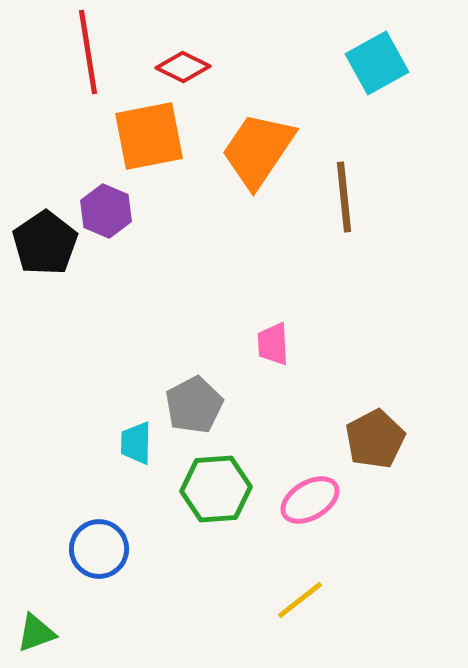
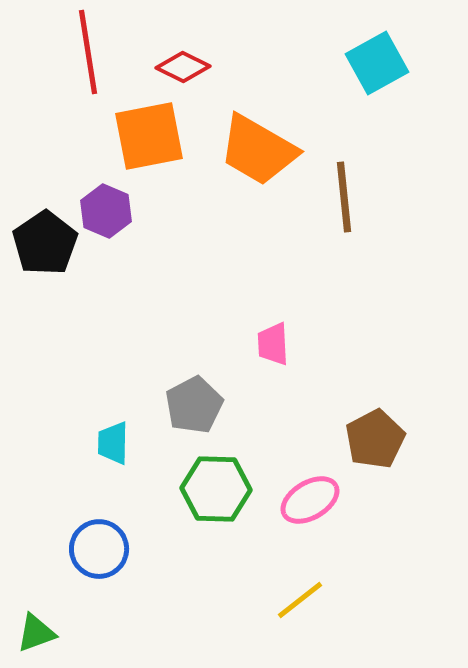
orange trapezoid: rotated 94 degrees counterclockwise
cyan trapezoid: moved 23 px left
green hexagon: rotated 6 degrees clockwise
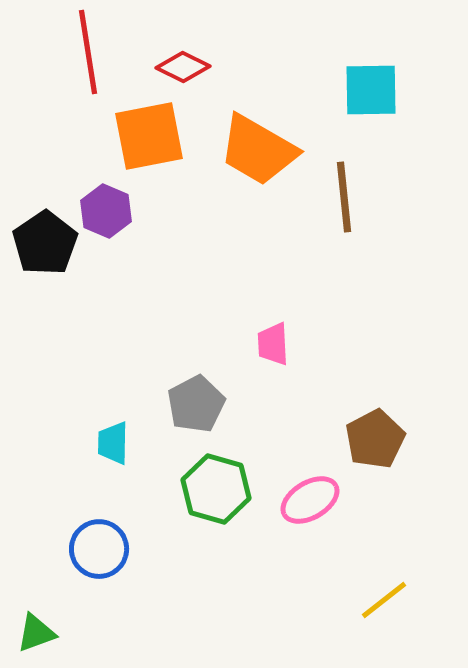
cyan square: moved 6 px left, 27 px down; rotated 28 degrees clockwise
gray pentagon: moved 2 px right, 1 px up
green hexagon: rotated 14 degrees clockwise
yellow line: moved 84 px right
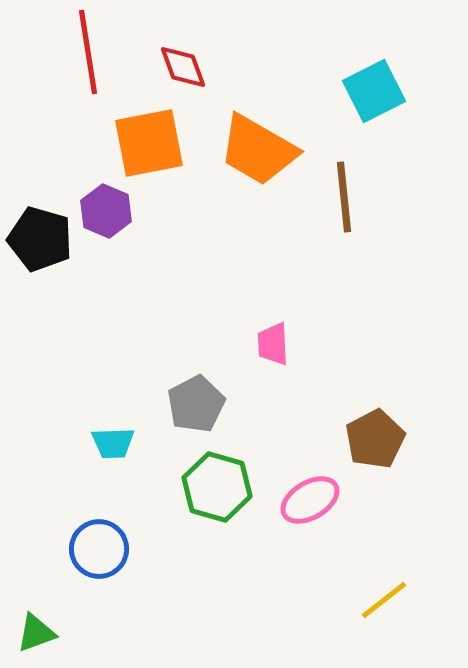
red diamond: rotated 44 degrees clockwise
cyan square: moved 3 px right, 1 px down; rotated 26 degrees counterclockwise
orange square: moved 7 px down
black pentagon: moved 5 px left, 4 px up; rotated 22 degrees counterclockwise
cyan trapezoid: rotated 93 degrees counterclockwise
green hexagon: moved 1 px right, 2 px up
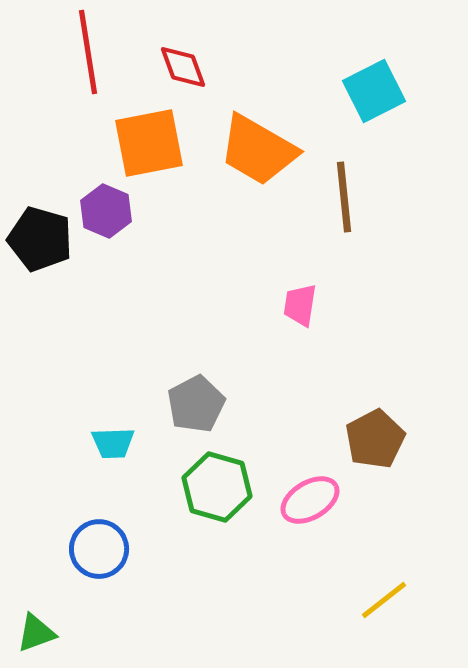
pink trapezoid: moved 27 px right, 39 px up; rotated 12 degrees clockwise
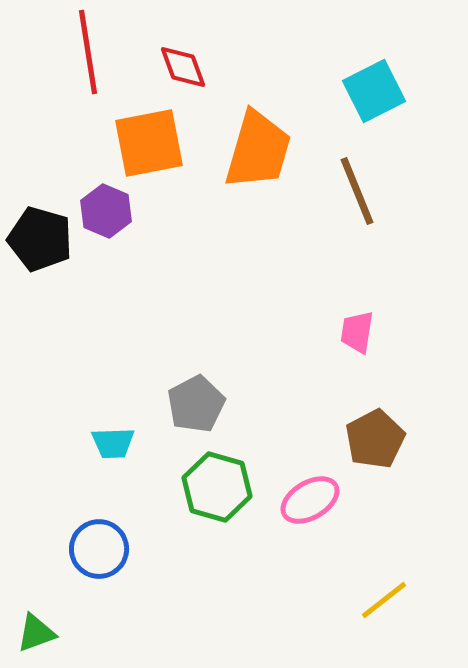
orange trapezoid: rotated 104 degrees counterclockwise
brown line: moved 13 px right, 6 px up; rotated 16 degrees counterclockwise
pink trapezoid: moved 57 px right, 27 px down
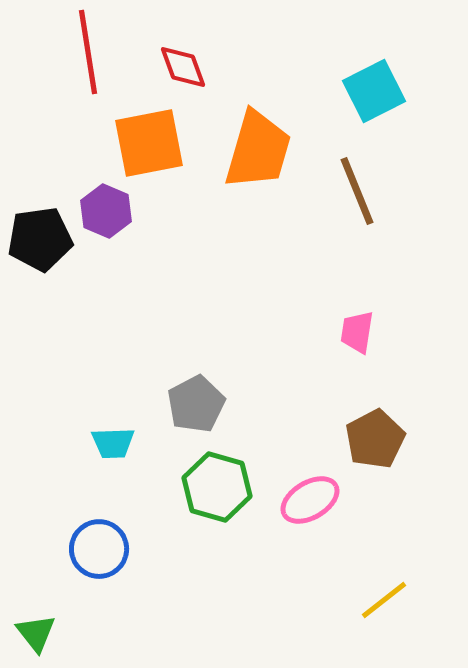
black pentagon: rotated 24 degrees counterclockwise
green triangle: rotated 48 degrees counterclockwise
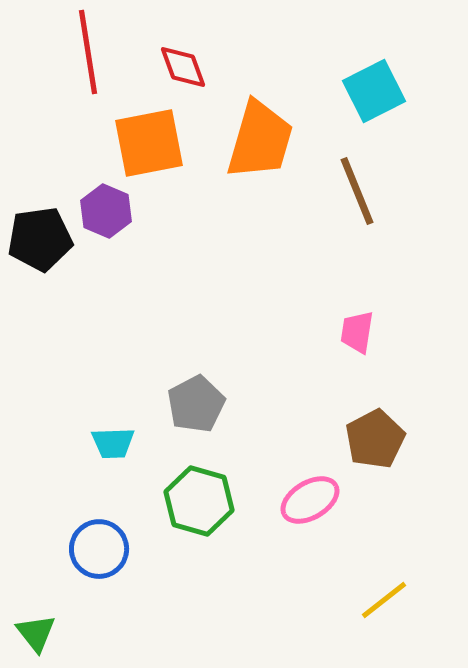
orange trapezoid: moved 2 px right, 10 px up
green hexagon: moved 18 px left, 14 px down
